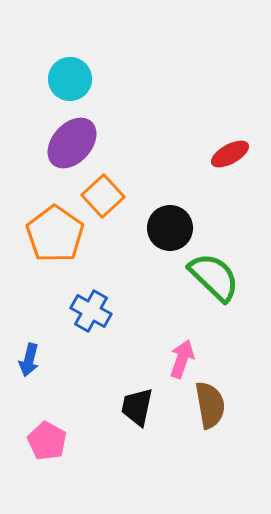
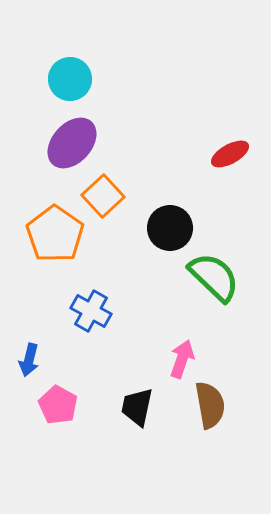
pink pentagon: moved 11 px right, 36 px up
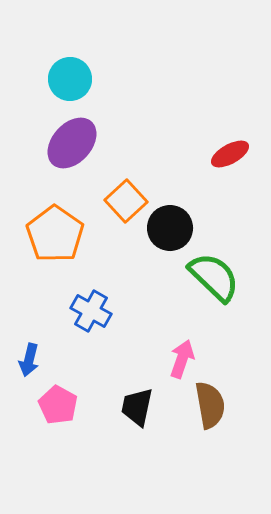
orange square: moved 23 px right, 5 px down
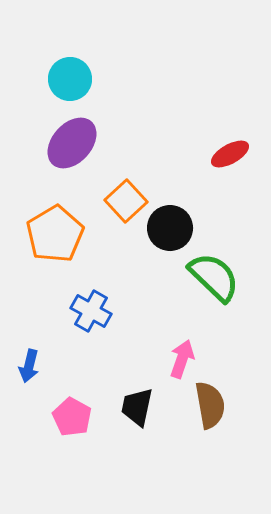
orange pentagon: rotated 6 degrees clockwise
blue arrow: moved 6 px down
pink pentagon: moved 14 px right, 12 px down
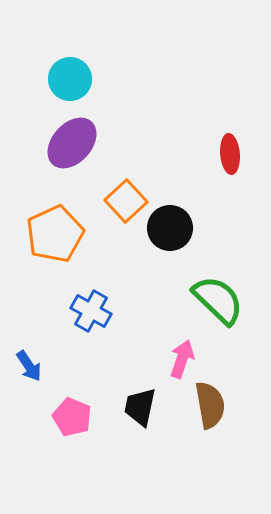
red ellipse: rotated 66 degrees counterclockwise
orange pentagon: rotated 6 degrees clockwise
green semicircle: moved 4 px right, 23 px down
blue arrow: rotated 48 degrees counterclockwise
black trapezoid: moved 3 px right
pink pentagon: rotated 6 degrees counterclockwise
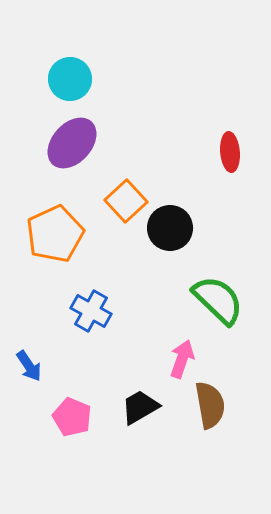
red ellipse: moved 2 px up
black trapezoid: rotated 48 degrees clockwise
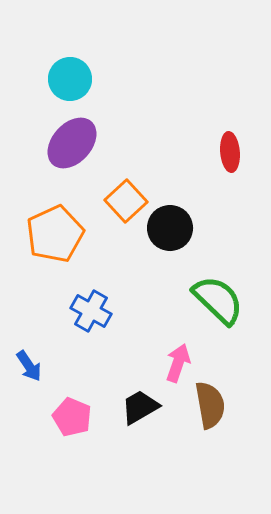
pink arrow: moved 4 px left, 4 px down
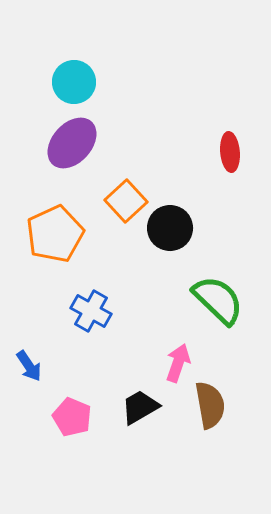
cyan circle: moved 4 px right, 3 px down
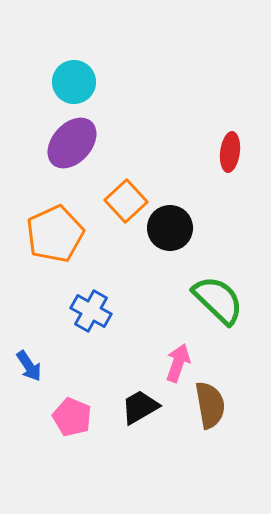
red ellipse: rotated 12 degrees clockwise
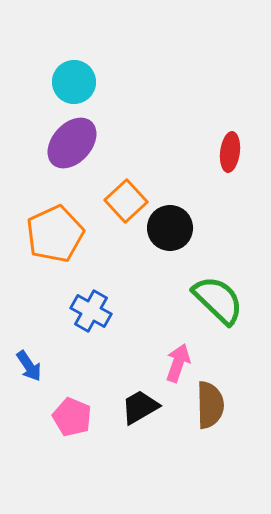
brown semicircle: rotated 9 degrees clockwise
